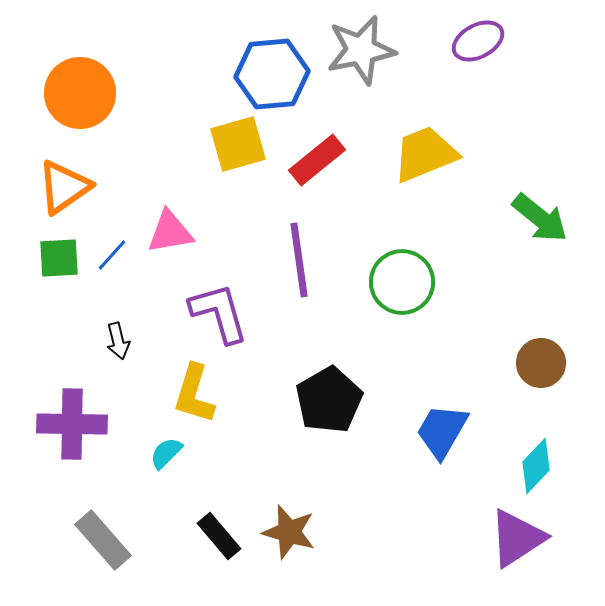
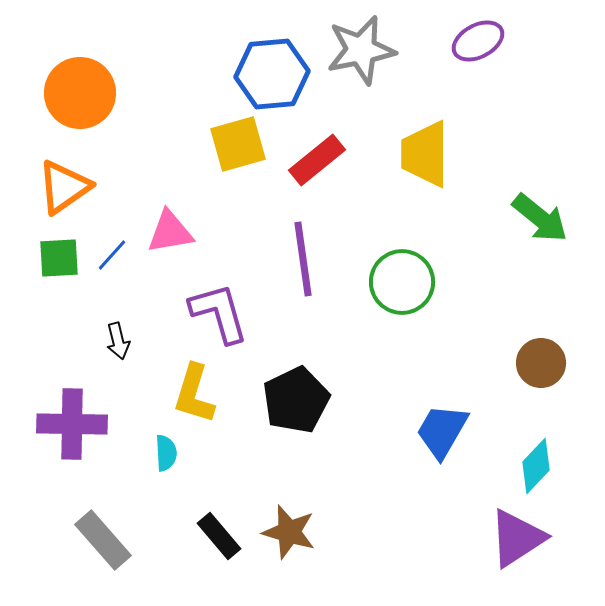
yellow trapezoid: rotated 68 degrees counterclockwise
purple line: moved 4 px right, 1 px up
black pentagon: moved 33 px left; rotated 4 degrees clockwise
cyan semicircle: rotated 132 degrees clockwise
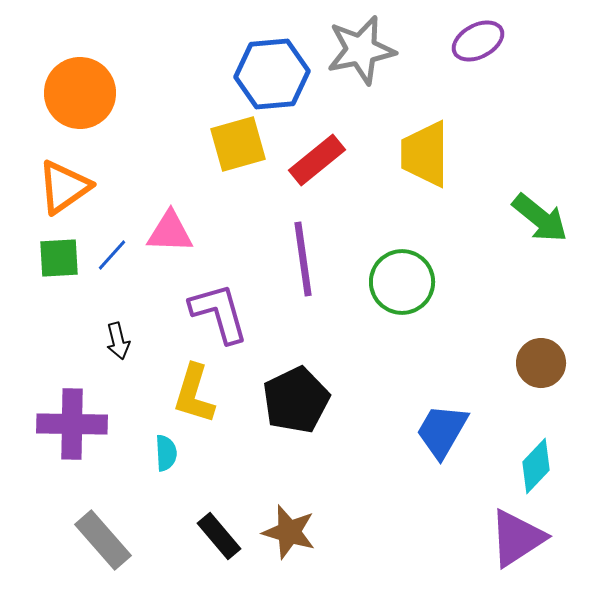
pink triangle: rotated 12 degrees clockwise
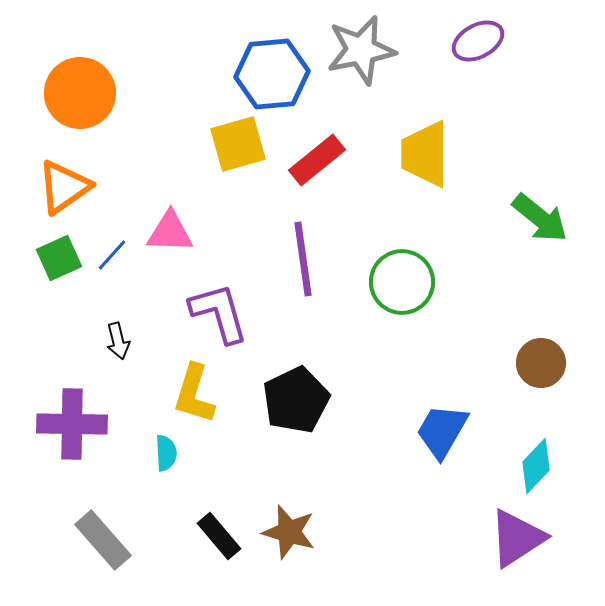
green square: rotated 21 degrees counterclockwise
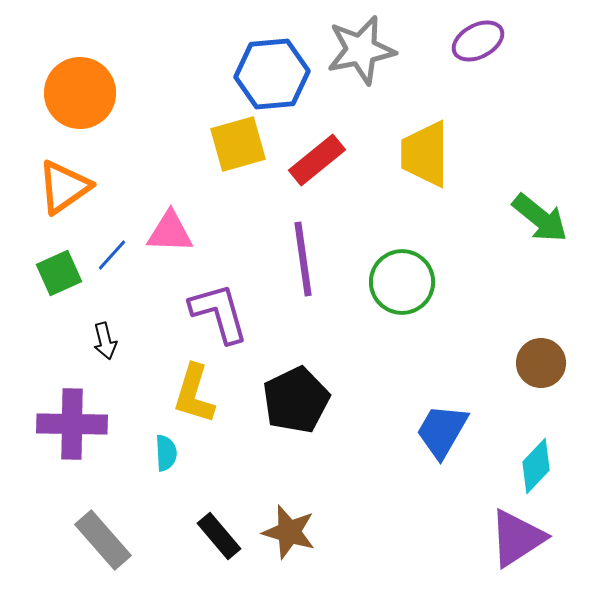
green square: moved 15 px down
black arrow: moved 13 px left
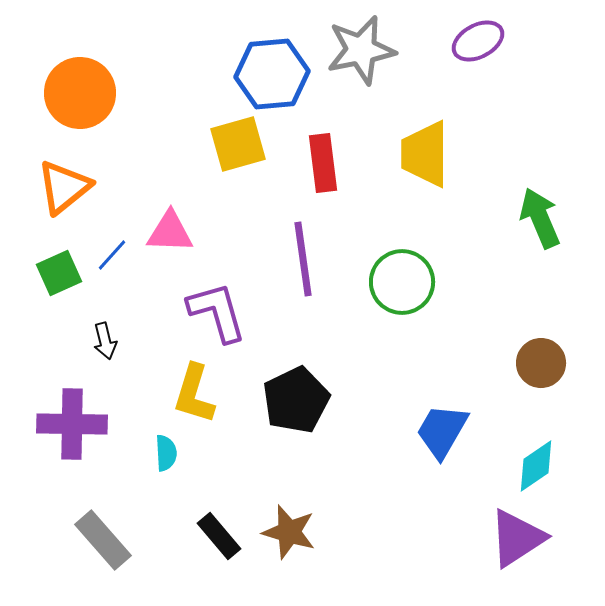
red rectangle: moved 6 px right, 3 px down; rotated 58 degrees counterclockwise
orange triangle: rotated 4 degrees counterclockwise
green arrow: rotated 152 degrees counterclockwise
purple L-shape: moved 2 px left, 1 px up
cyan diamond: rotated 12 degrees clockwise
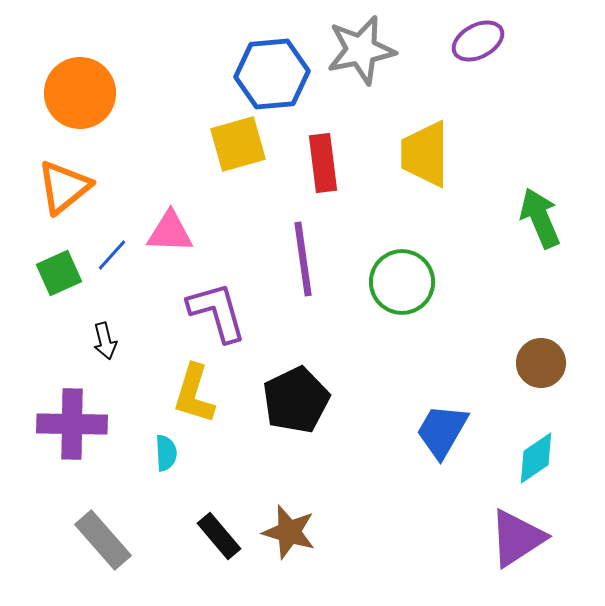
cyan diamond: moved 8 px up
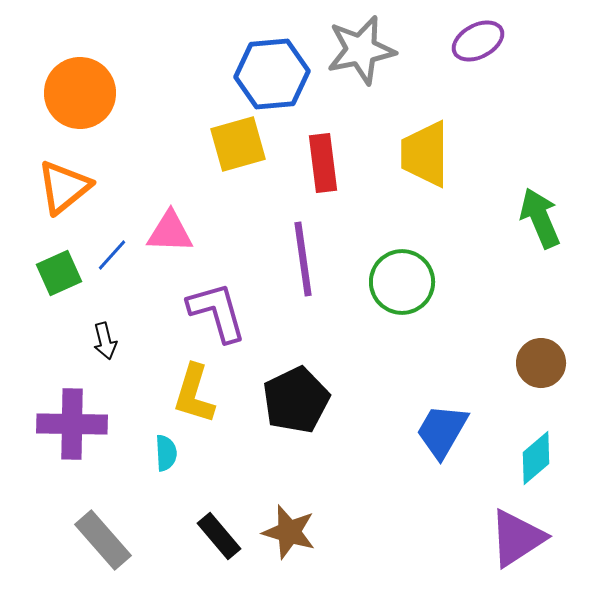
cyan diamond: rotated 6 degrees counterclockwise
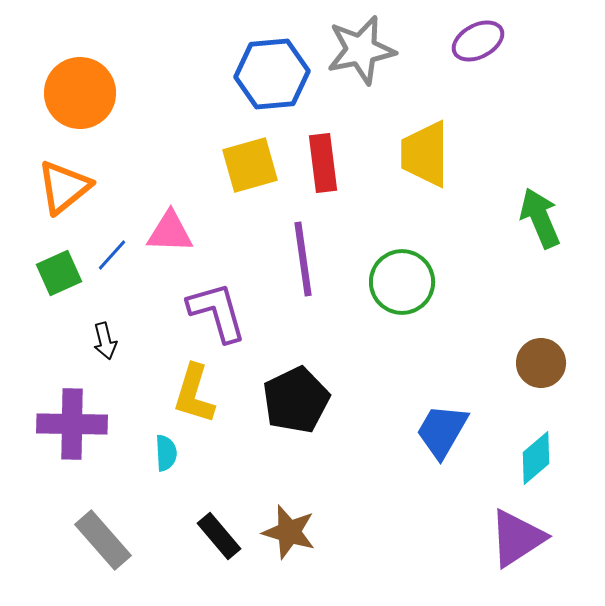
yellow square: moved 12 px right, 21 px down
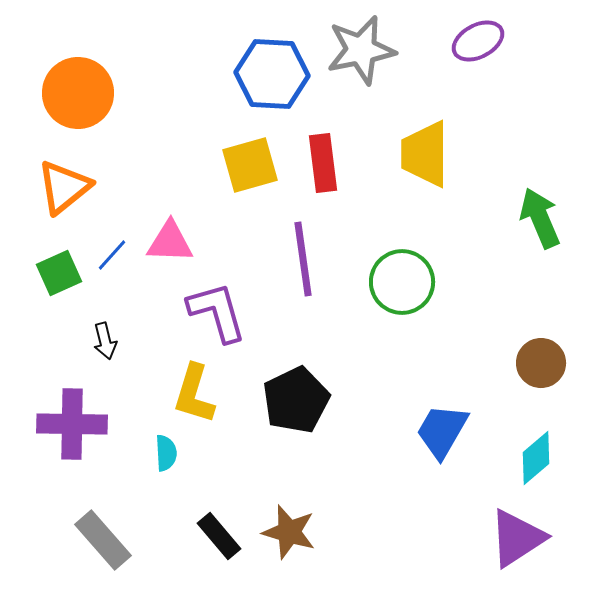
blue hexagon: rotated 8 degrees clockwise
orange circle: moved 2 px left
pink triangle: moved 10 px down
